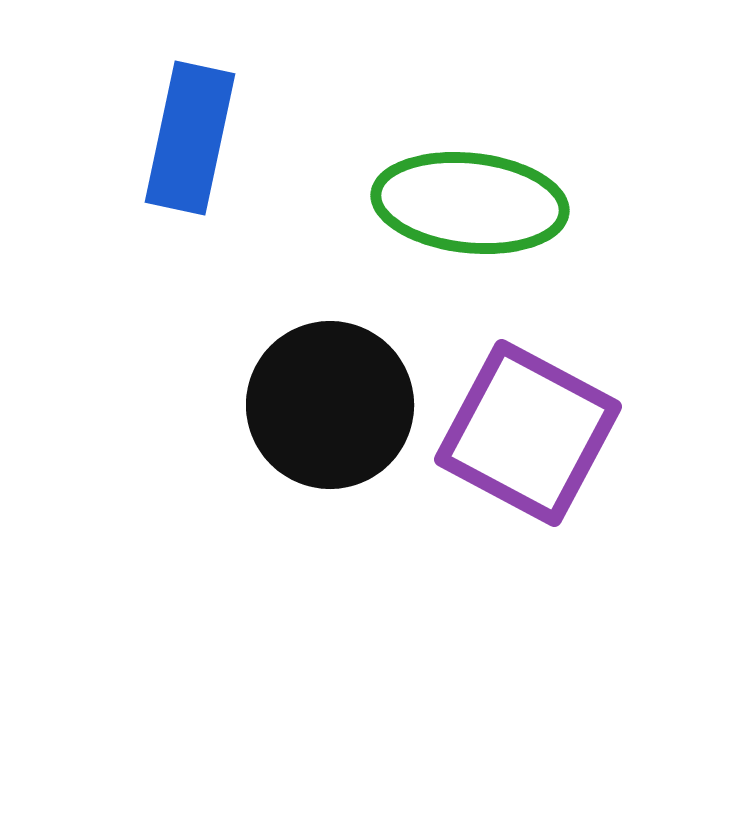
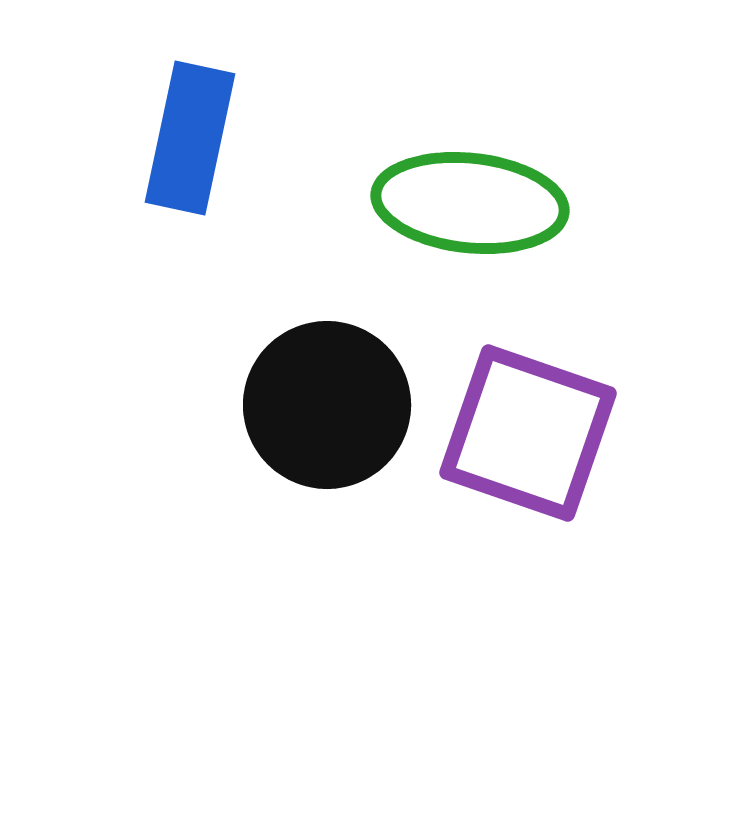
black circle: moved 3 px left
purple square: rotated 9 degrees counterclockwise
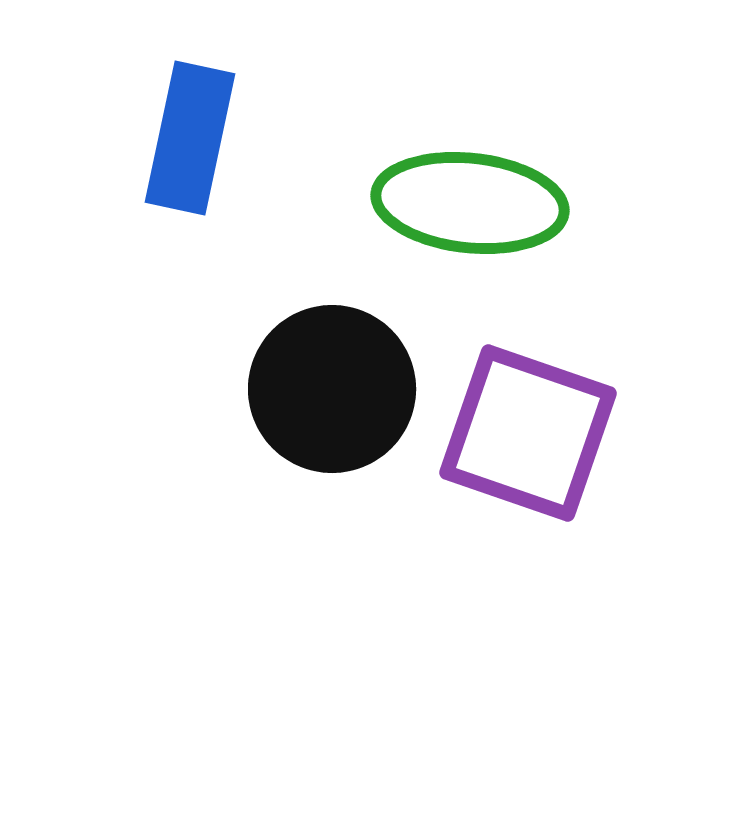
black circle: moved 5 px right, 16 px up
